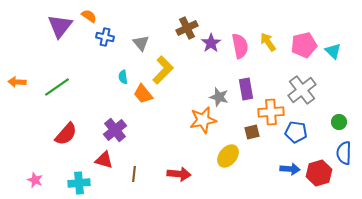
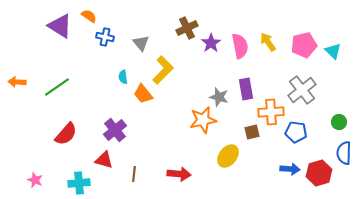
purple triangle: rotated 36 degrees counterclockwise
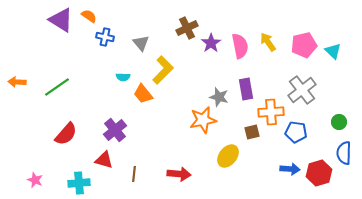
purple triangle: moved 1 px right, 6 px up
cyan semicircle: rotated 80 degrees counterclockwise
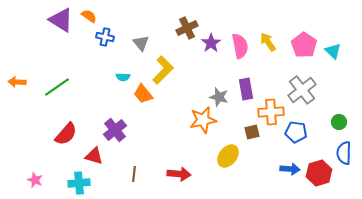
pink pentagon: rotated 25 degrees counterclockwise
red triangle: moved 10 px left, 4 px up
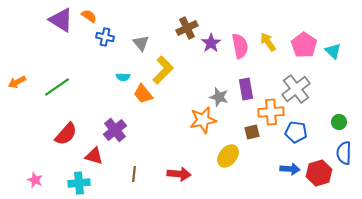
orange arrow: rotated 30 degrees counterclockwise
gray cross: moved 6 px left, 1 px up
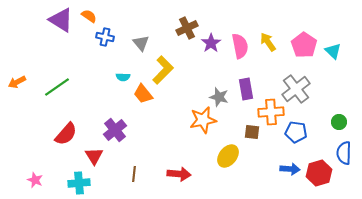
brown square: rotated 21 degrees clockwise
red triangle: rotated 42 degrees clockwise
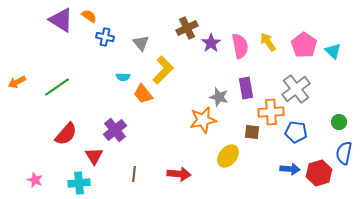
purple rectangle: moved 1 px up
blue semicircle: rotated 10 degrees clockwise
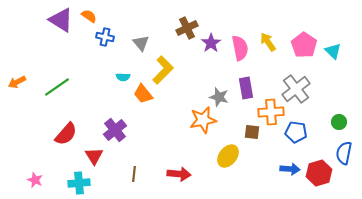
pink semicircle: moved 2 px down
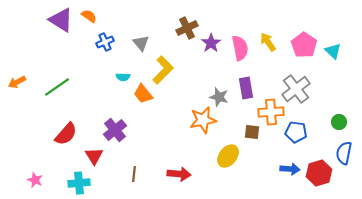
blue cross: moved 5 px down; rotated 36 degrees counterclockwise
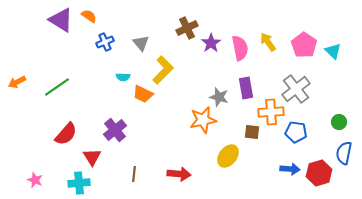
orange trapezoid: rotated 25 degrees counterclockwise
red triangle: moved 2 px left, 1 px down
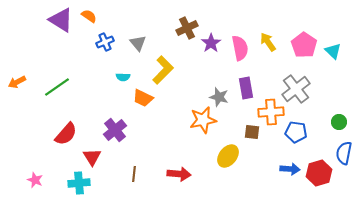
gray triangle: moved 3 px left
orange trapezoid: moved 4 px down
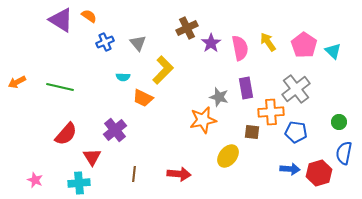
green line: moved 3 px right; rotated 48 degrees clockwise
